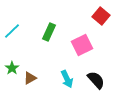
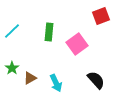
red square: rotated 30 degrees clockwise
green rectangle: rotated 18 degrees counterclockwise
pink square: moved 5 px left, 1 px up; rotated 10 degrees counterclockwise
cyan arrow: moved 11 px left, 4 px down
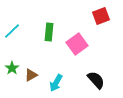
brown triangle: moved 1 px right, 3 px up
cyan arrow: rotated 54 degrees clockwise
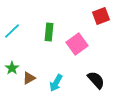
brown triangle: moved 2 px left, 3 px down
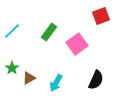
green rectangle: rotated 30 degrees clockwise
black semicircle: rotated 66 degrees clockwise
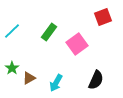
red square: moved 2 px right, 1 px down
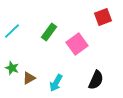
green star: rotated 16 degrees counterclockwise
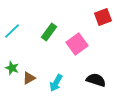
black semicircle: rotated 96 degrees counterclockwise
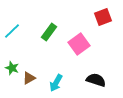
pink square: moved 2 px right
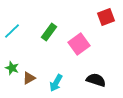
red square: moved 3 px right
